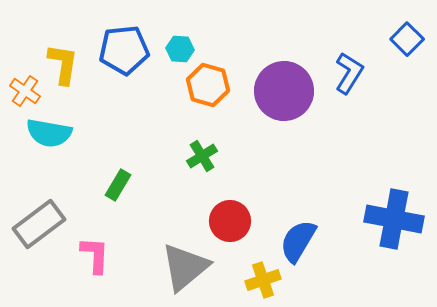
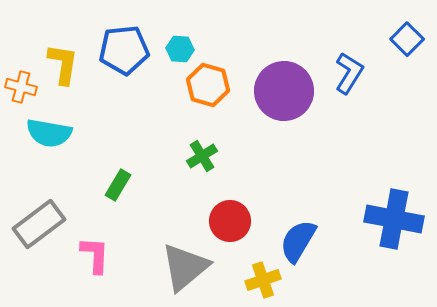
orange cross: moved 4 px left, 4 px up; rotated 20 degrees counterclockwise
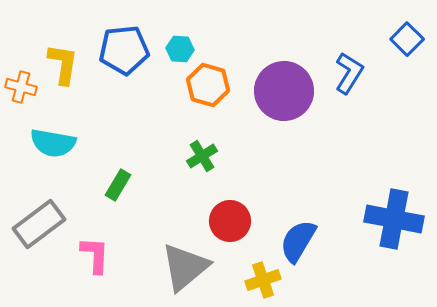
cyan semicircle: moved 4 px right, 10 px down
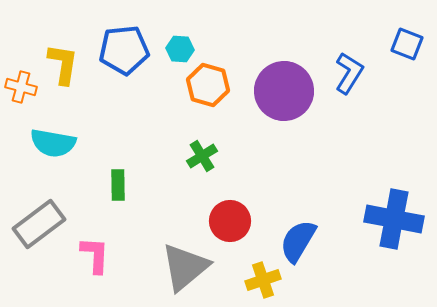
blue square: moved 5 px down; rotated 24 degrees counterclockwise
green rectangle: rotated 32 degrees counterclockwise
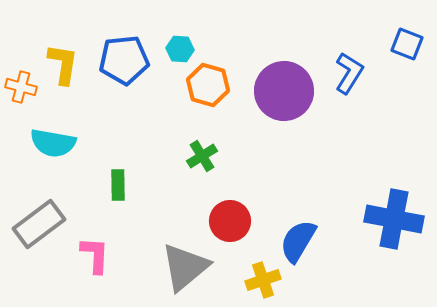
blue pentagon: moved 10 px down
